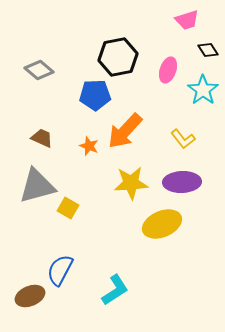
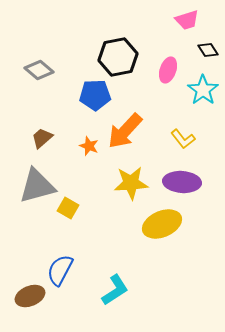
brown trapezoid: rotated 65 degrees counterclockwise
purple ellipse: rotated 6 degrees clockwise
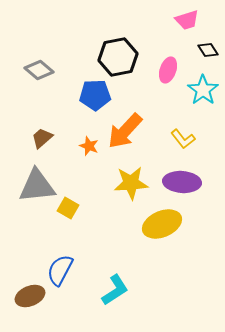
gray triangle: rotated 9 degrees clockwise
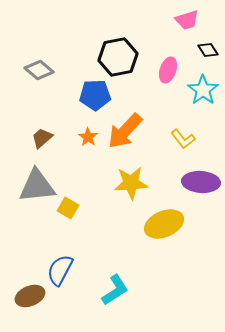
orange star: moved 1 px left, 9 px up; rotated 12 degrees clockwise
purple ellipse: moved 19 px right
yellow ellipse: moved 2 px right
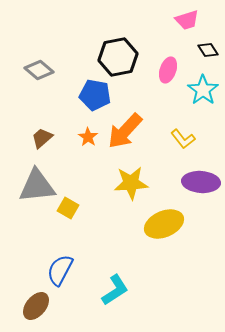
blue pentagon: rotated 12 degrees clockwise
brown ellipse: moved 6 px right, 10 px down; rotated 28 degrees counterclockwise
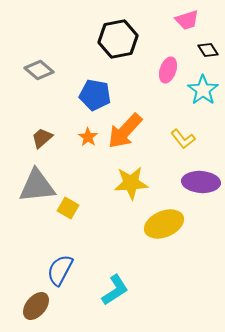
black hexagon: moved 18 px up
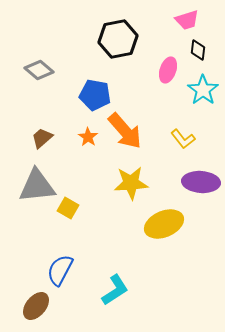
black diamond: moved 10 px left; rotated 40 degrees clockwise
orange arrow: rotated 84 degrees counterclockwise
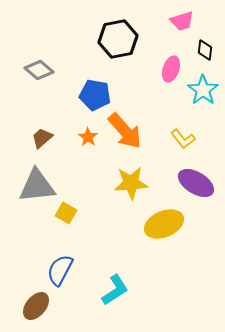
pink trapezoid: moved 5 px left, 1 px down
black diamond: moved 7 px right
pink ellipse: moved 3 px right, 1 px up
purple ellipse: moved 5 px left, 1 px down; rotated 27 degrees clockwise
yellow square: moved 2 px left, 5 px down
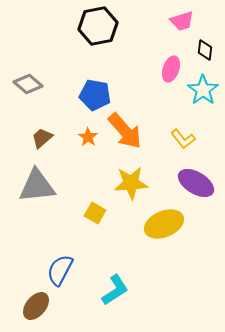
black hexagon: moved 20 px left, 13 px up
gray diamond: moved 11 px left, 14 px down
yellow square: moved 29 px right
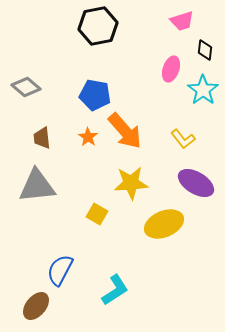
gray diamond: moved 2 px left, 3 px down
brown trapezoid: rotated 55 degrees counterclockwise
yellow square: moved 2 px right, 1 px down
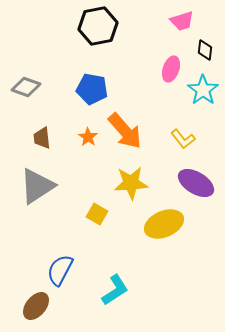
gray diamond: rotated 20 degrees counterclockwise
blue pentagon: moved 3 px left, 6 px up
gray triangle: rotated 27 degrees counterclockwise
